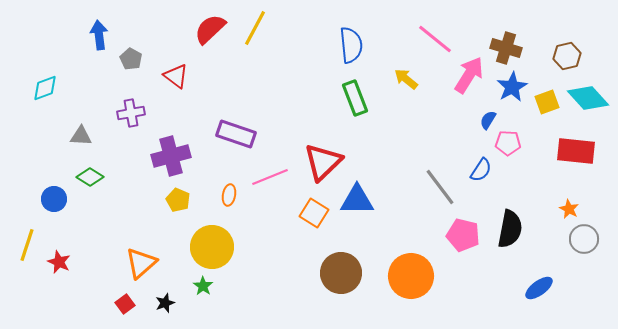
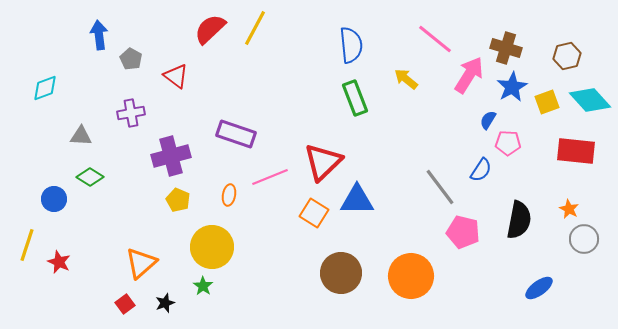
cyan diamond at (588, 98): moved 2 px right, 2 px down
black semicircle at (510, 229): moved 9 px right, 9 px up
pink pentagon at (463, 235): moved 3 px up
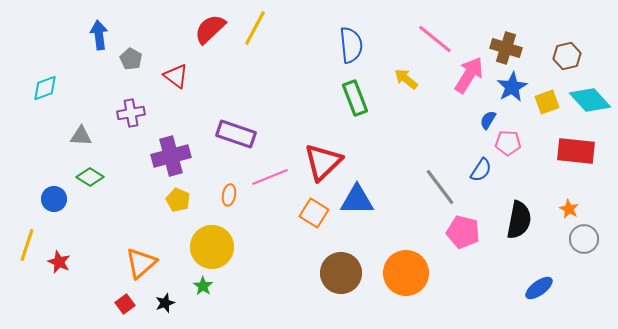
orange circle at (411, 276): moved 5 px left, 3 px up
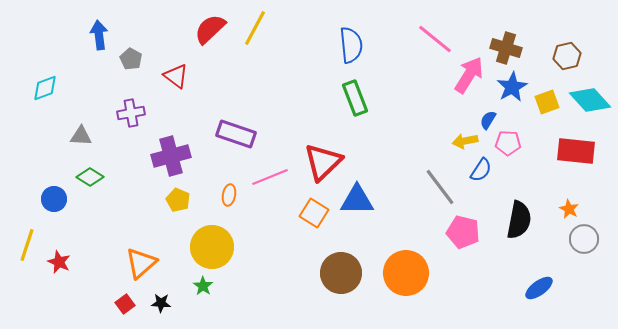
yellow arrow at (406, 79): moved 59 px right, 62 px down; rotated 50 degrees counterclockwise
black star at (165, 303): moved 4 px left; rotated 24 degrees clockwise
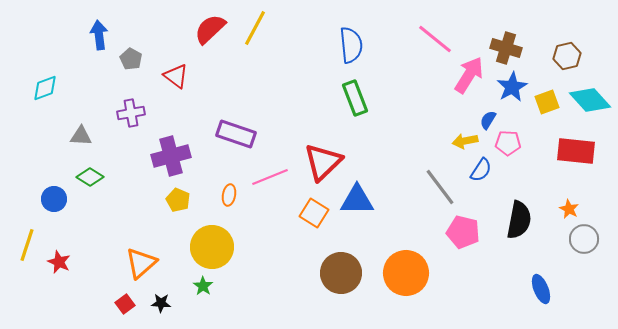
blue ellipse at (539, 288): moved 2 px right, 1 px down; rotated 76 degrees counterclockwise
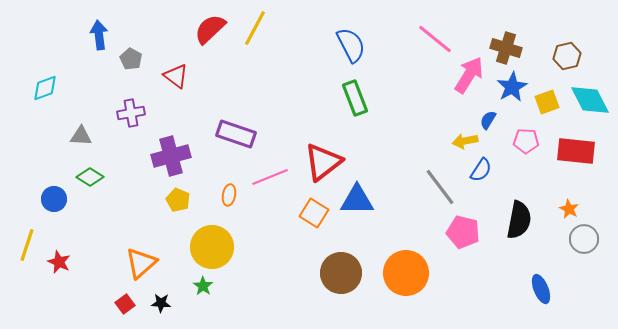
blue semicircle at (351, 45): rotated 21 degrees counterclockwise
cyan diamond at (590, 100): rotated 15 degrees clockwise
pink pentagon at (508, 143): moved 18 px right, 2 px up
red triangle at (323, 162): rotated 6 degrees clockwise
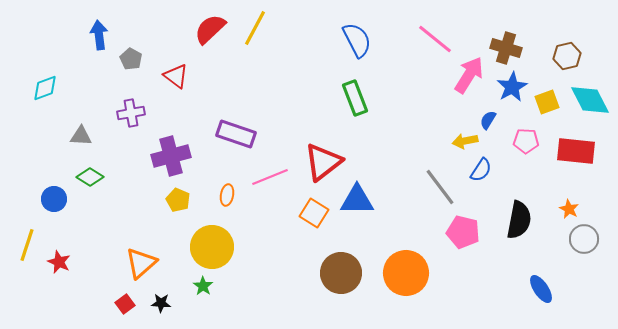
blue semicircle at (351, 45): moved 6 px right, 5 px up
orange ellipse at (229, 195): moved 2 px left
blue ellipse at (541, 289): rotated 12 degrees counterclockwise
